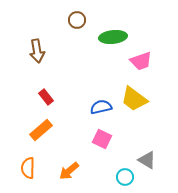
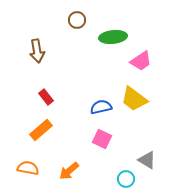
pink trapezoid: rotated 15 degrees counterclockwise
orange semicircle: rotated 100 degrees clockwise
cyan circle: moved 1 px right, 2 px down
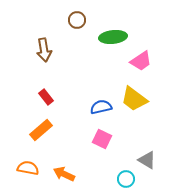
brown arrow: moved 7 px right, 1 px up
orange arrow: moved 5 px left, 3 px down; rotated 65 degrees clockwise
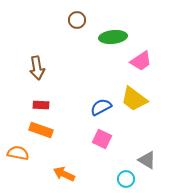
brown arrow: moved 7 px left, 18 px down
red rectangle: moved 5 px left, 8 px down; rotated 49 degrees counterclockwise
blue semicircle: rotated 15 degrees counterclockwise
orange rectangle: rotated 60 degrees clockwise
orange semicircle: moved 10 px left, 15 px up
